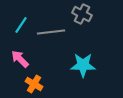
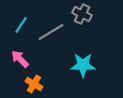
gray line: rotated 24 degrees counterclockwise
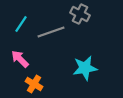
gray cross: moved 2 px left
cyan line: moved 1 px up
gray line: rotated 12 degrees clockwise
cyan star: moved 2 px right, 3 px down; rotated 10 degrees counterclockwise
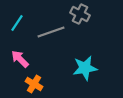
cyan line: moved 4 px left, 1 px up
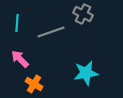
gray cross: moved 3 px right
cyan line: rotated 30 degrees counterclockwise
cyan star: moved 1 px right, 5 px down
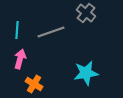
gray cross: moved 3 px right, 1 px up; rotated 12 degrees clockwise
cyan line: moved 7 px down
pink arrow: rotated 60 degrees clockwise
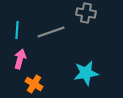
gray cross: rotated 30 degrees counterclockwise
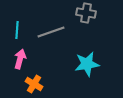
cyan star: moved 1 px right, 9 px up
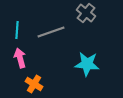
gray cross: rotated 30 degrees clockwise
pink arrow: moved 1 px up; rotated 30 degrees counterclockwise
cyan star: rotated 15 degrees clockwise
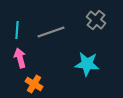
gray cross: moved 10 px right, 7 px down
